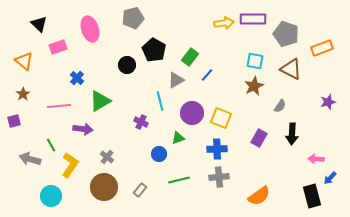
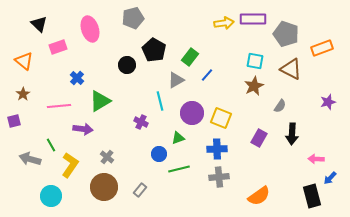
green line at (179, 180): moved 11 px up
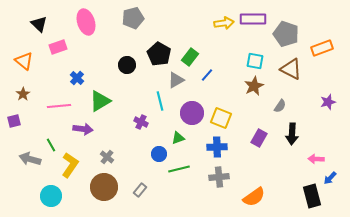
pink ellipse at (90, 29): moved 4 px left, 7 px up
black pentagon at (154, 50): moved 5 px right, 4 px down
blue cross at (217, 149): moved 2 px up
orange semicircle at (259, 196): moved 5 px left, 1 px down
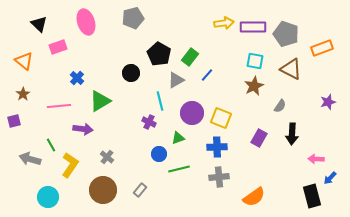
purple rectangle at (253, 19): moved 8 px down
black circle at (127, 65): moved 4 px right, 8 px down
purple cross at (141, 122): moved 8 px right
brown circle at (104, 187): moved 1 px left, 3 px down
cyan circle at (51, 196): moved 3 px left, 1 px down
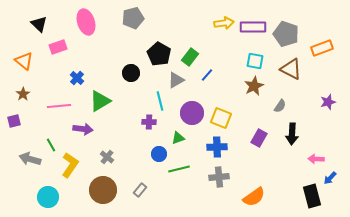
purple cross at (149, 122): rotated 24 degrees counterclockwise
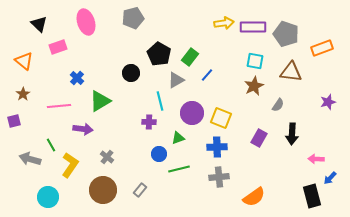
brown triangle at (291, 69): moved 3 px down; rotated 20 degrees counterclockwise
gray semicircle at (280, 106): moved 2 px left, 1 px up
